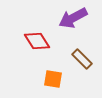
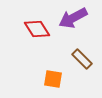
red diamond: moved 12 px up
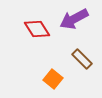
purple arrow: moved 1 px right, 1 px down
orange square: rotated 30 degrees clockwise
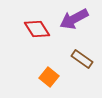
brown rectangle: rotated 10 degrees counterclockwise
orange square: moved 4 px left, 2 px up
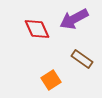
red diamond: rotated 8 degrees clockwise
orange square: moved 2 px right, 3 px down; rotated 18 degrees clockwise
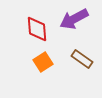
red diamond: rotated 20 degrees clockwise
orange square: moved 8 px left, 18 px up
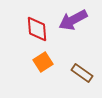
purple arrow: moved 1 px left, 1 px down
brown rectangle: moved 14 px down
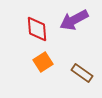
purple arrow: moved 1 px right
